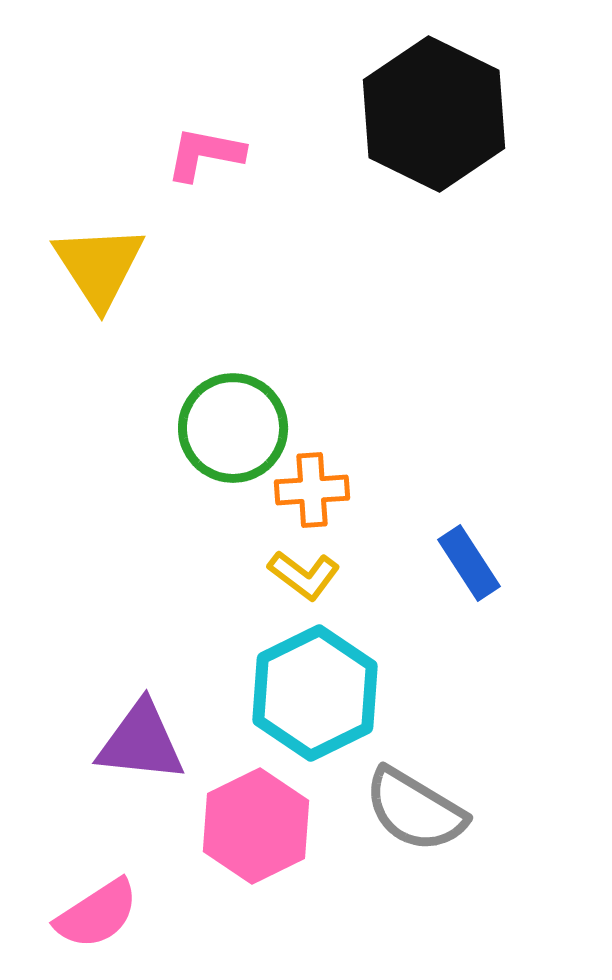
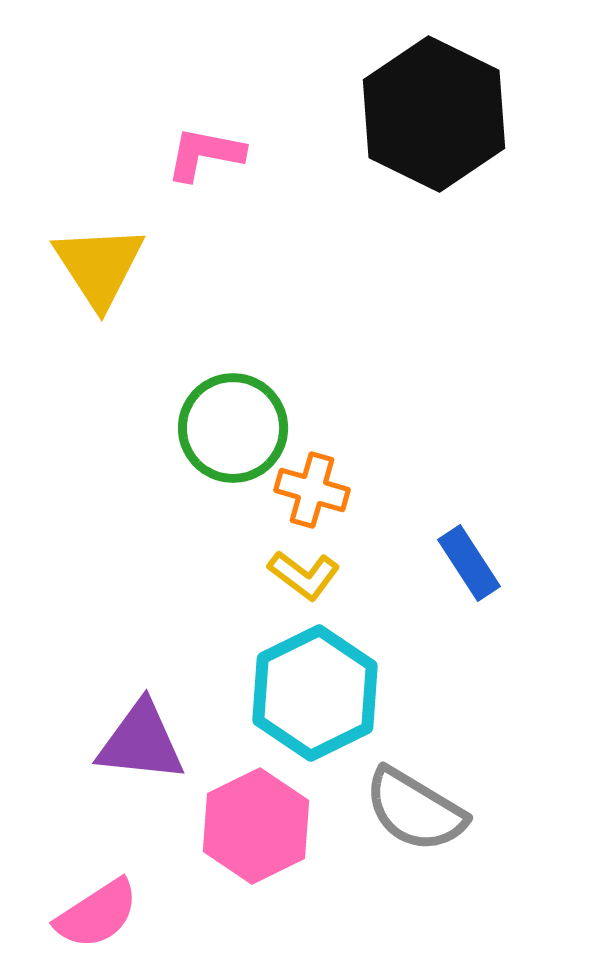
orange cross: rotated 20 degrees clockwise
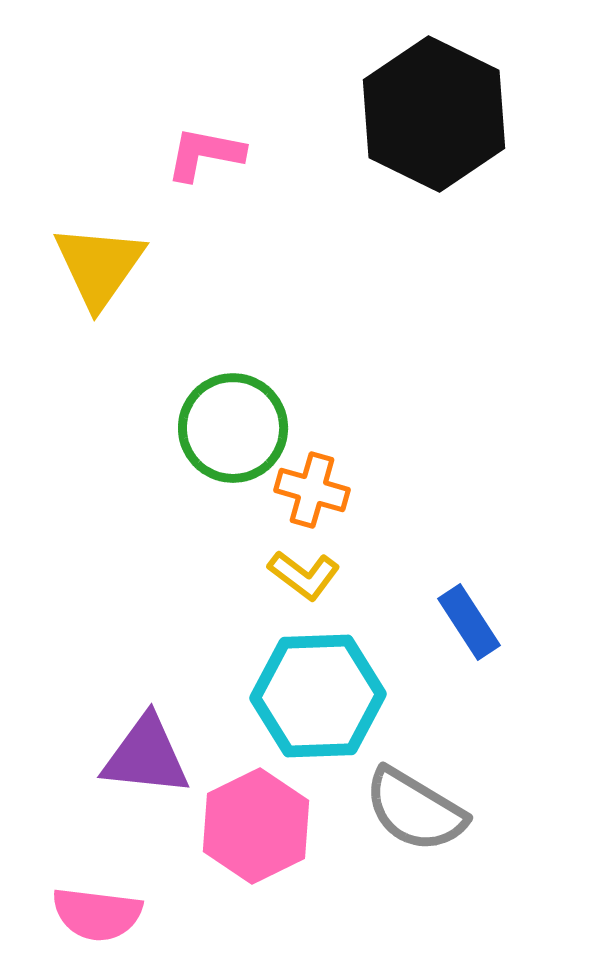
yellow triangle: rotated 8 degrees clockwise
blue rectangle: moved 59 px down
cyan hexagon: moved 3 px right, 3 px down; rotated 24 degrees clockwise
purple triangle: moved 5 px right, 14 px down
pink semicircle: rotated 40 degrees clockwise
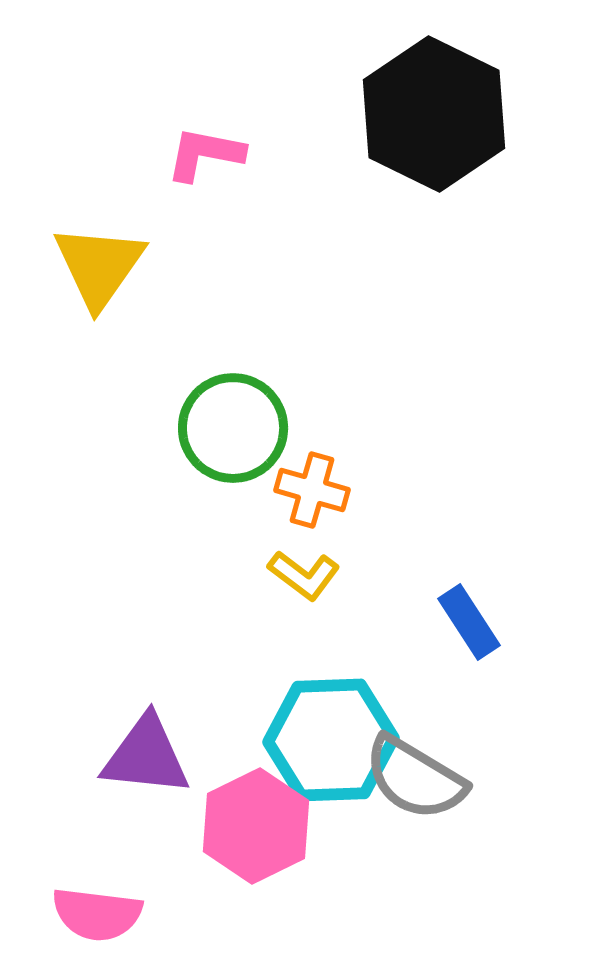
cyan hexagon: moved 13 px right, 44 px down
gray semicircle: moved 32 px up
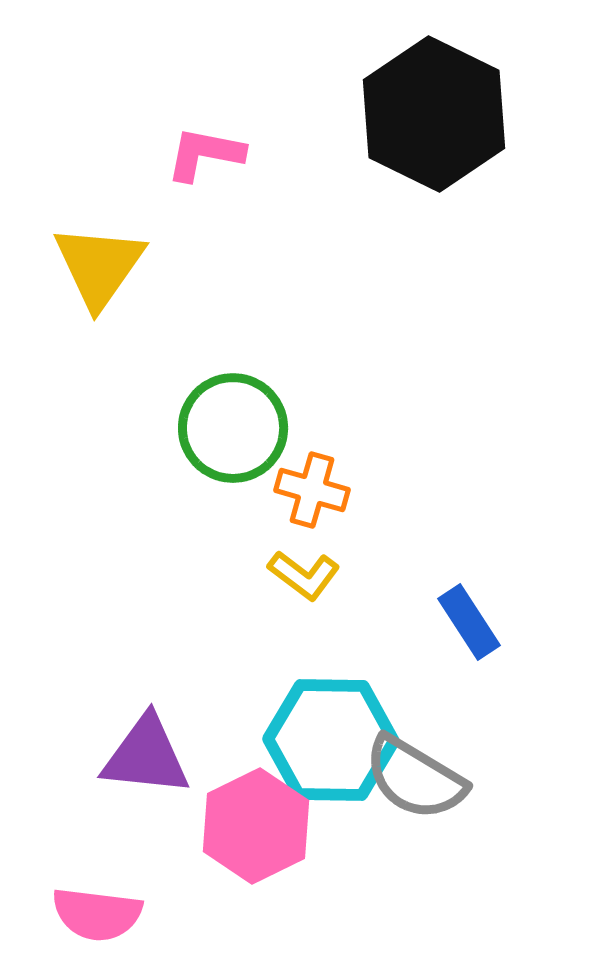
cyan hexagon: rotated 3 degrees clockwise
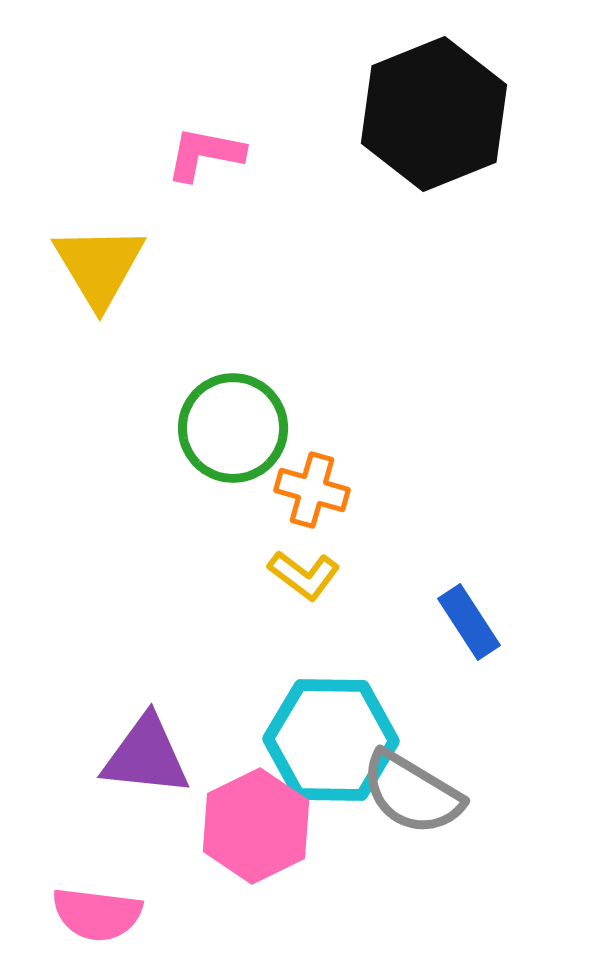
black hexagon: rotated 12 degrees clockwise
yellow triangle: rotated 6 degrees counterclockwise
gray semicircle: moved 3 px left, 15 px down
